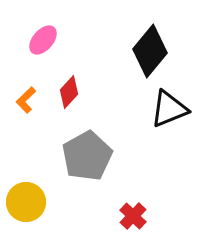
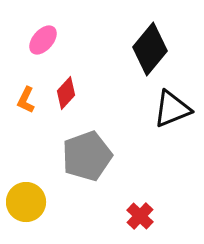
black diamond: moved 2 px up
red diamond: moved 3 px left, 1 px down
orange L-shape: rotated 20 degrees counterclockwise
black triangle: moved 3 px right
gray pentagon: rotated 9 degrees clockwise
red cross: moved 7 px right
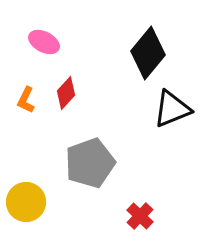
pink ellipse: moved 1 px right, 2 px down; rotated 76 degrees clockwise
black diamond: moved 2 px left, 4 px down
gray pentagon: moved 3 px right, 7 px down
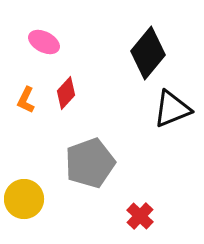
yellow circle: moved 2 px left, 3 px up
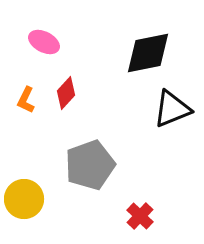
black diamond: rotated 39 degrees clockwise
gray pentagon: moved 2 px down
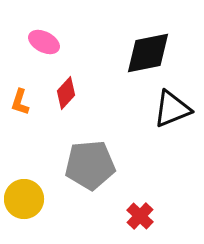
orange L-shape: moved 6 px left, 2 px down; rotated 8 degrees counterclockwise
gray pentagon: rotated 15 degrees clockwise
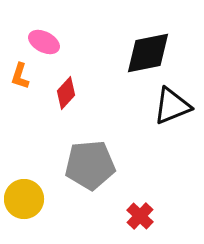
orange L-shape: moved 26 px up
black triangle: moved 3 px up
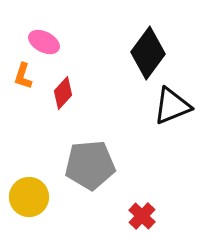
black diamond: rotated 42 degrees counterclockwise
orange L-shape: moved 3 px right
red diamond: moved 3 px left
yellow circle: moved 5 px right, 2 px up
red cross: moved 2 px right
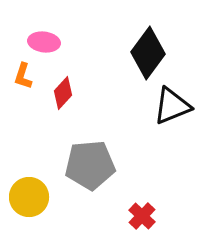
pink ellipse: rotated 20 degrees counterclockwise
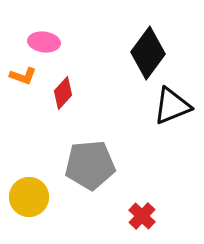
orange L-shape: rotated 88 degrees counterclockwise
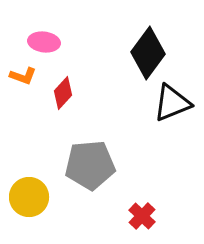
black triangle: moved 3 px up
